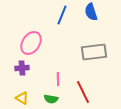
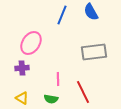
blue semicircle: rotated 12 degrees counterclockwise
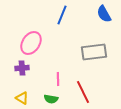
blue semicircle: moved 13 px right, 2 px down
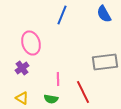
pink ellipse: rotated 50 degrees counterclockwise
gray rectangle: moved 11 px right, 10 px down
purple cross: rotated 32 degrees counterclockwise
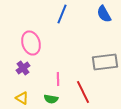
blue line: moved 1 px up
purple cross: moved 1 px right
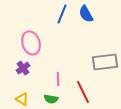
blue semicircle: moved 18 px left
yellow triangle: moved 1 px down
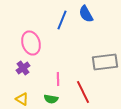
blue line: moved 6 px down
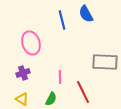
blue line: rotated 36 degrees counterclockwise
gray rectangle: rotated 10 degrees clockwise
purple cross: moved 5 px down; rotated 16 degrees clockwise
pink line: moved 2 px right, 2 px up
green semicircle: rotated 72 degrees counterclockwise
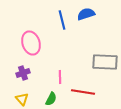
blue semicircle: rotated 102 degrees clockwise
red line: rotated 55 degrees counterclockwise
yellow triangle: rotated 16 degrees clockwise
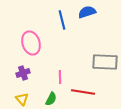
blue semicircle: moved 1 px right, 2 px up
